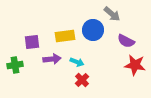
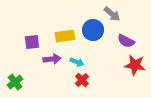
green cross: moved 17 px down; rotated 28 degrees counterclockwise
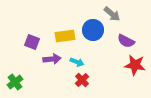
purple square: rotated 28 degrees clockwise
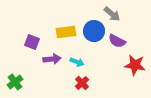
blue circle: moved 1 px right, 1 px down
yellow rectangle: moved 1 px right, 4 px up
purple semicircle: moved 9 px left
red cross: moved 3 px down
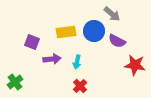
cyan arrow: rotated 80 degrees clockwise
red cross: moved 2 px left, 3 px down
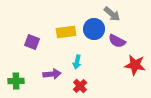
blue circle: moved 2 px up
purple arrow: moved 15 px down
green cross: moved 1 px right, 1 px up; rotated 35 degrees clockwise
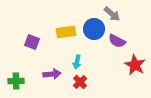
red star: rotated 20 degrees clockwise
red cross: moved 4 px up
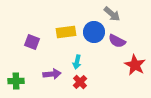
blue circle: moved 3 px down
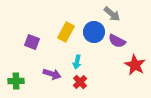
yellow rectangle: rotated 54 degrees counterclockwise
purple arrow: rotated 24 degrees clockwise
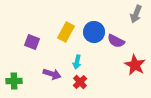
gray arrow: moved 24 px right; rotated 72 degrees clockwise
purple semicircle: moved 1 px left
green cross: moved 2 px left
